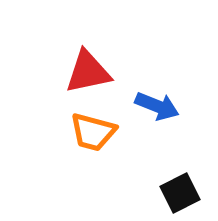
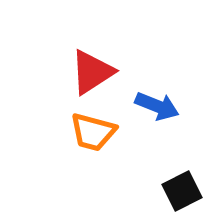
red triangle: moved 4 px right; rotated 21 degrees counterclockwise
black square: moved 2 px right, 2 px up
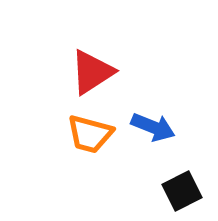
blue arrow: moved 4 px left, 21 px down
orange trapezoid: moved 3 px left, 2 px down
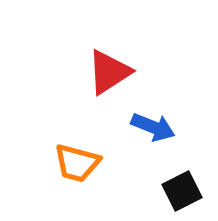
red triangle: moved 17 px right
orange trapezoid: moved 13 px left, 29 px down
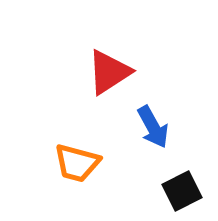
blue arrow: rotated 39 degrees clockwise
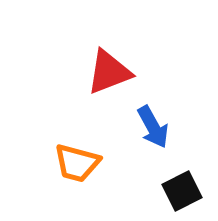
red triangle: rotated 12 degrees clockwise
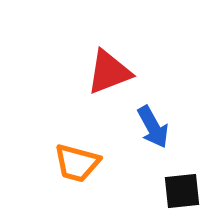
black square: rotated 21 degrees clockwise
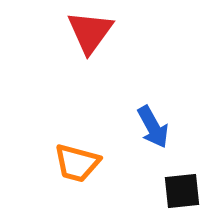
red triangle: moved 19 px left, 40 px up; rotated 33 degrees counterclockwise
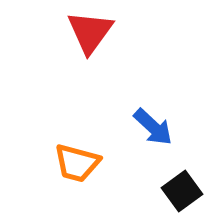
blue arrow: rotated 18 degrees counterclockwise
black square: rotated 30 degrees counterclockwise
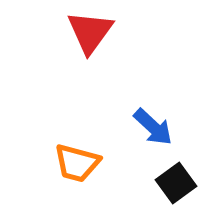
black square: moved 6 px left, 8 px up
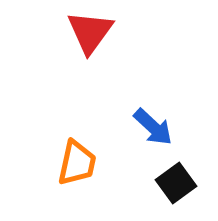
orange trapezoid: rotated 93 degrees counterclockwise
